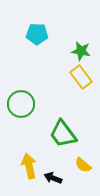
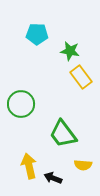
green star: moved 11 px left
yellow semicircle: rotated 36 degrees counterclockwise
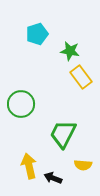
cyan pentagon: rotated 20 degrees counterclockwise
green trapezoid: rotated 64 degrees clockwise
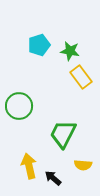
cyan pentagon: moved 2 px right, 11 px down
green circle: moved 2 px left, 2 px down
black arrow: rotated 18 degrees clockwise
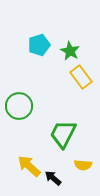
green star: rotated 18 degrees clockwise
yellow arrow: rotated 35 degrees counterclockwise
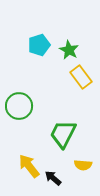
green star: moved 1 px left, 1 px up
yellow arrow: rotated 10 degrees clockwise
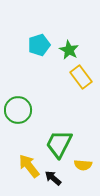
green circle: moved 1 px left, 4 px down
green trapezoid: moved 4 px left, 10 px down
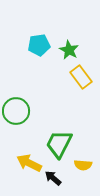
cyan pentagon: rotated 10 degrees clockwise
green circle: moved 2 px left, 1 px down
yellow arrow: moved 3 px up; rotated 25 degrees counterclockwise
